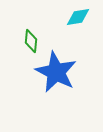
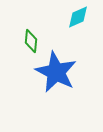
cyan diamond: rotated 15 degrees counterclockwise
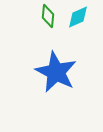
green diamond: moved 17 px right, 25 px up
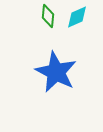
cyan diamond: moved 1 px left
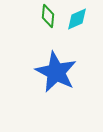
cyan diamond: moved 2 px down
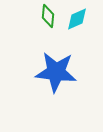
blue star: rotated 21 degrees counterclockwise
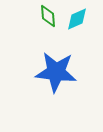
green diamond: rotated 10 degrees counterclockwise
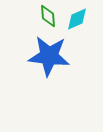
blue star: moved 7 px left, 16 px up
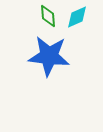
cyan diamond: moved 2 px up
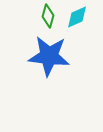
green diamond: rotated 20 degrees clockwise
